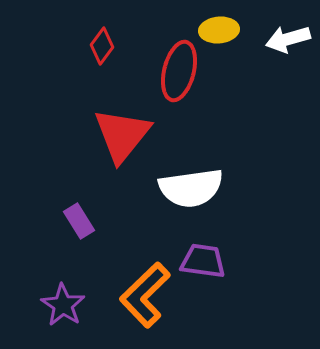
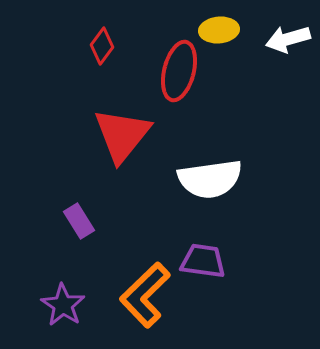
white semicircle: moved 19 px right, 9 px up
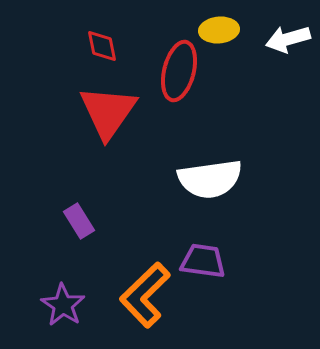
red diamond: rotated 48 degrees counterclockwise
red triangle: moved 14 px left, 23 px up; rotated 4 degrees counterclockwise
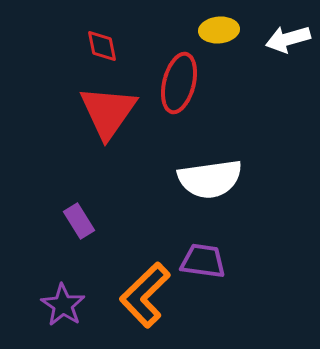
red ellipse: moved 12 px down
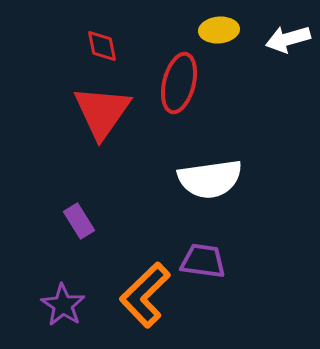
red triangle: moved 6 px left
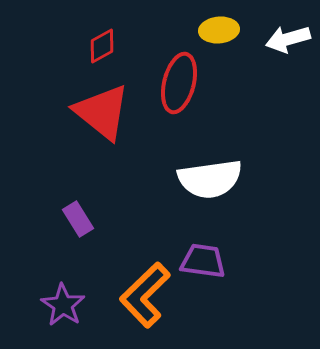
red diamond: rotated 72 degrees clockwise
red triangle: rotated 26 degrees counterclockwise
purple rectangle: moved 1 px left, 2 px up
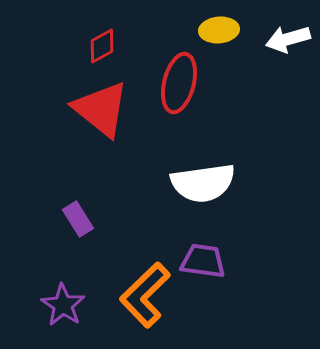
red triangle: moved 1 px left, 3 px up
white semicircle: moved 7 px left, 4 px down
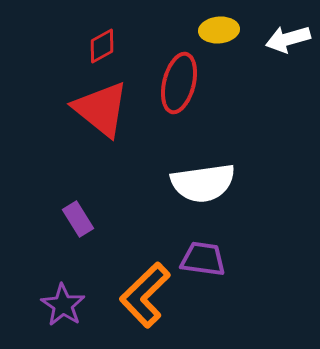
purple trapezoid: moved 2 px up
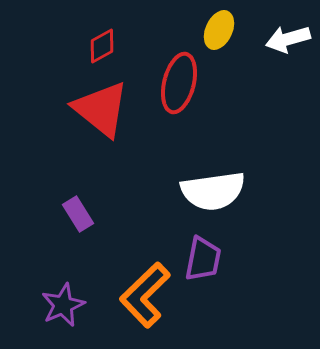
yellow ellipse: rotated 60 degrees counterclockwise
white semicircle: moved 10 px right, 8 px down
purple rectangle: moved 5 px up
purple trapezoid: rotated 93 degrees clockwise
purple star: rotated 15 degrees clockwise
